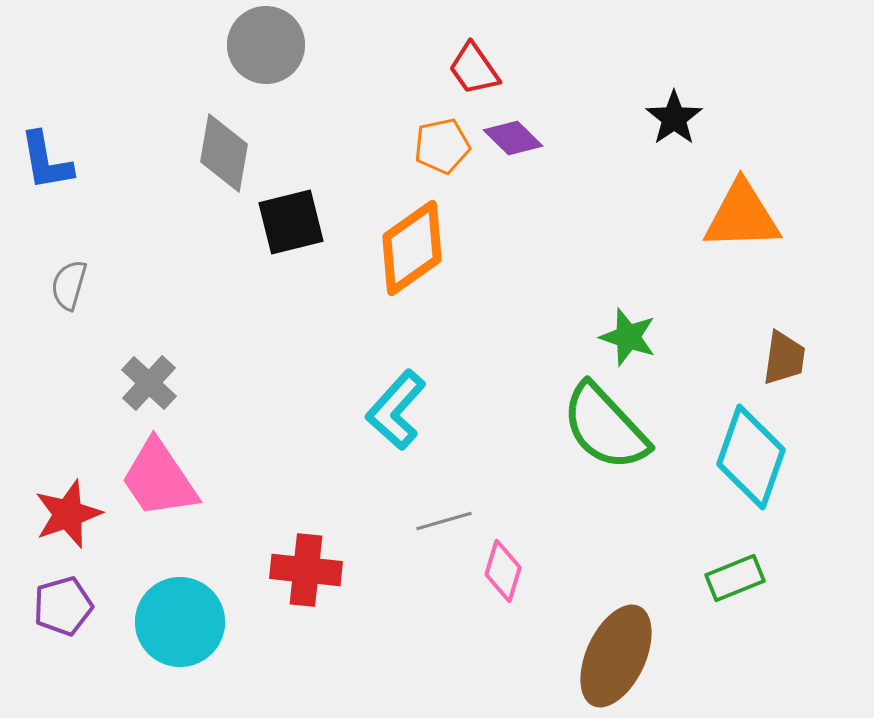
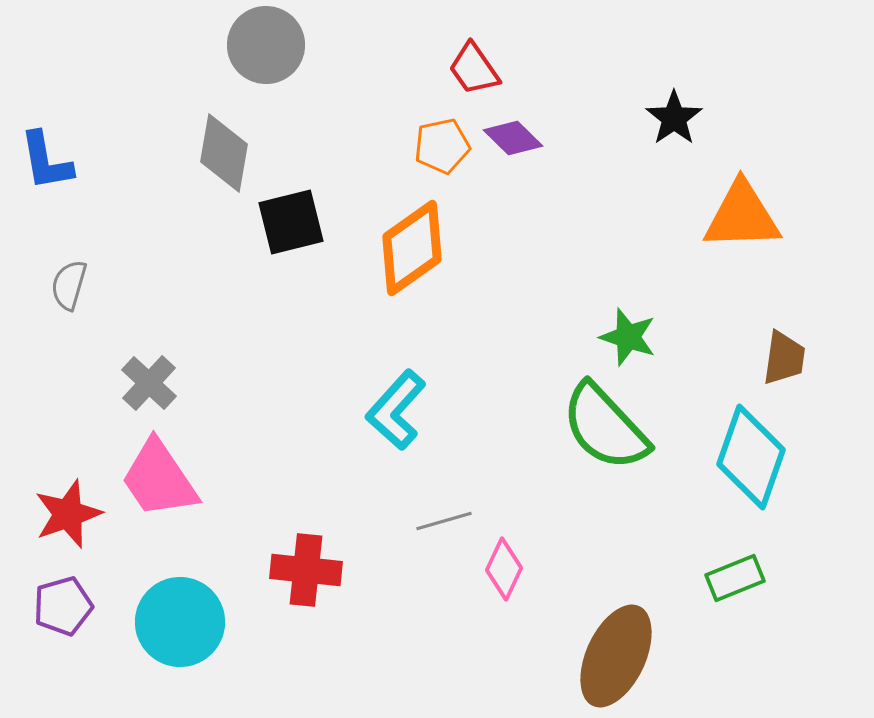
pink diamond: moved 1 px right, 2 px up; rotated 8 degrees clockwise
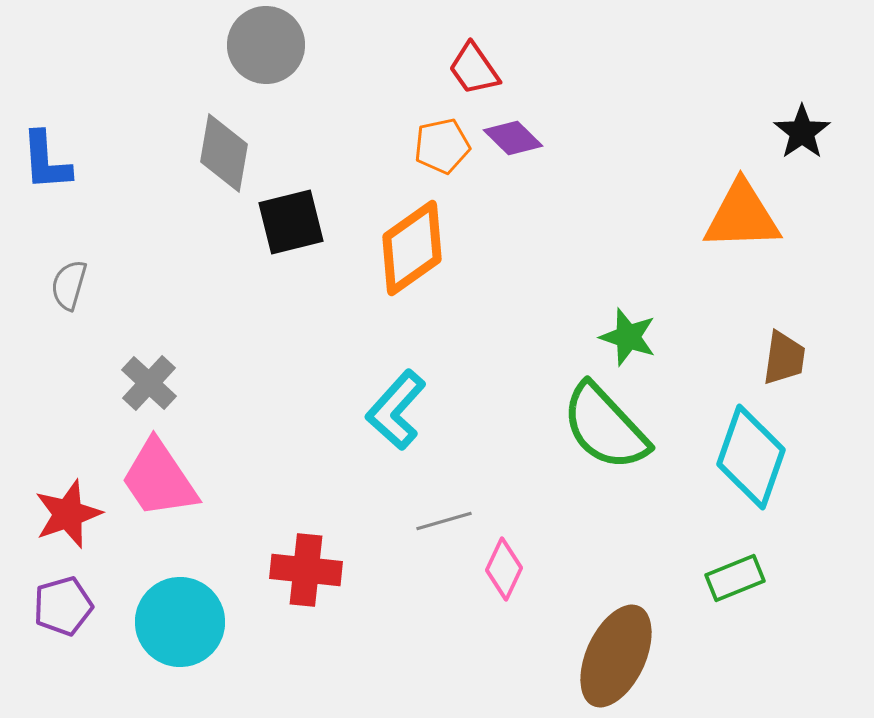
black star: moved 128 px right, 14 px down
blue L-shape: rotated 6 degrees clockwise
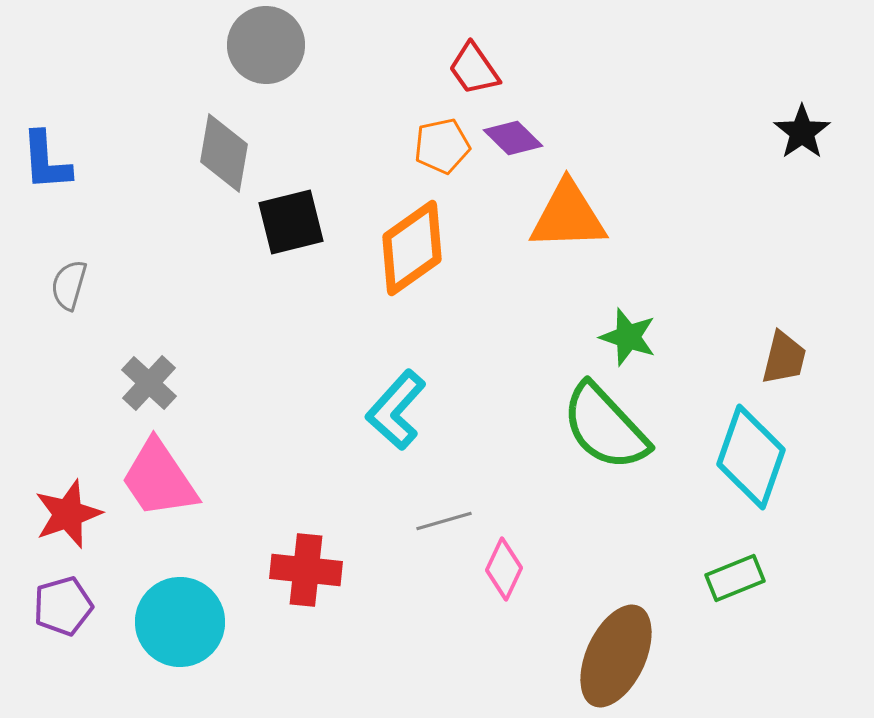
orange triangle: moved 174 px left
brown trapezoid: rotated 6 degrees clockwise
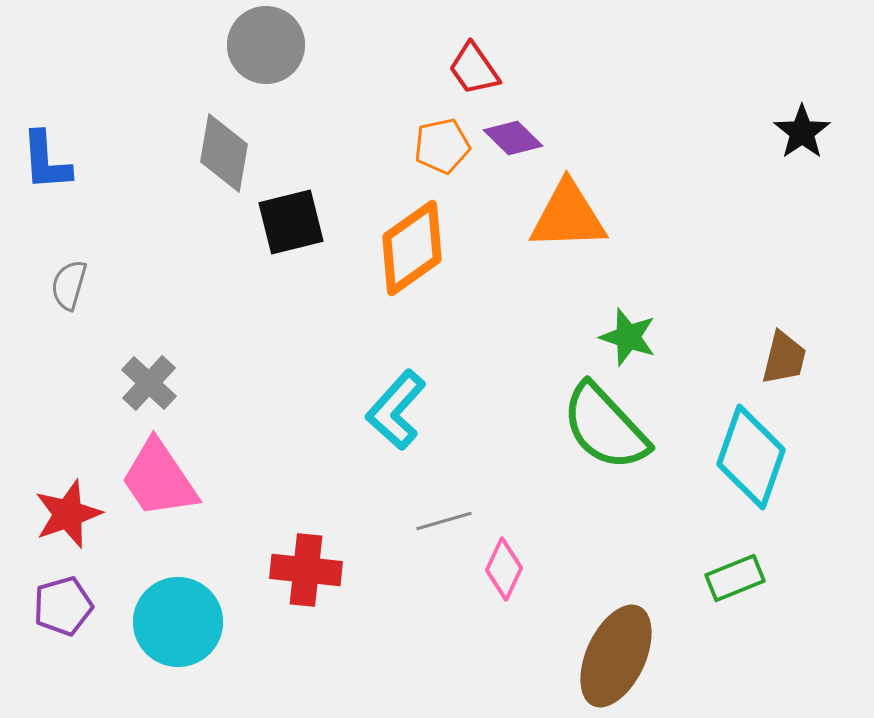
cyan circle: moved 2 px left
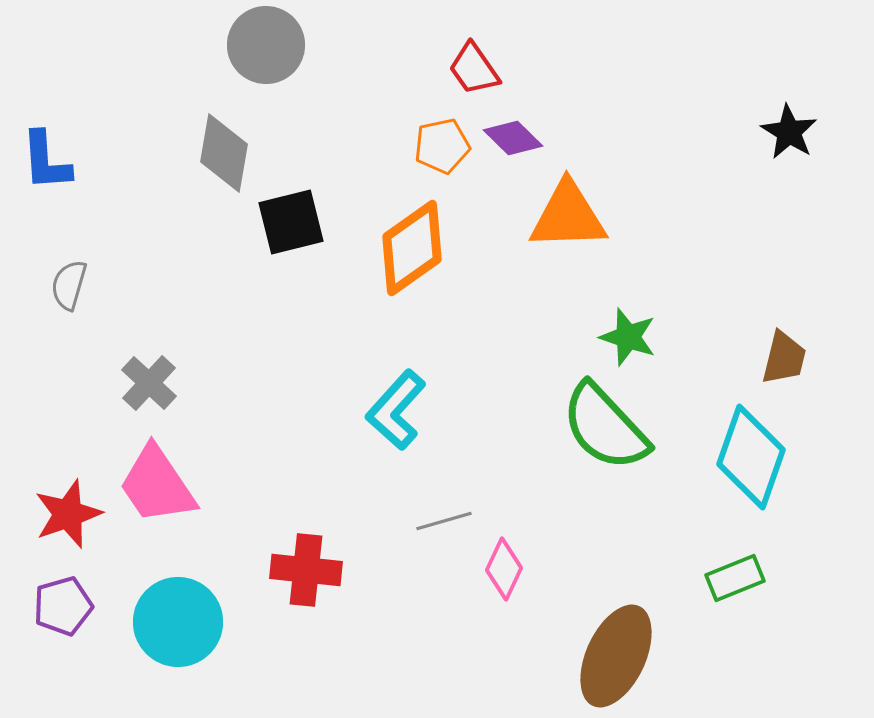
black star: moved 13 px left; rotated 6 degrees counterclockwise
pink trapezoid: moved 2 px left, 6 px down
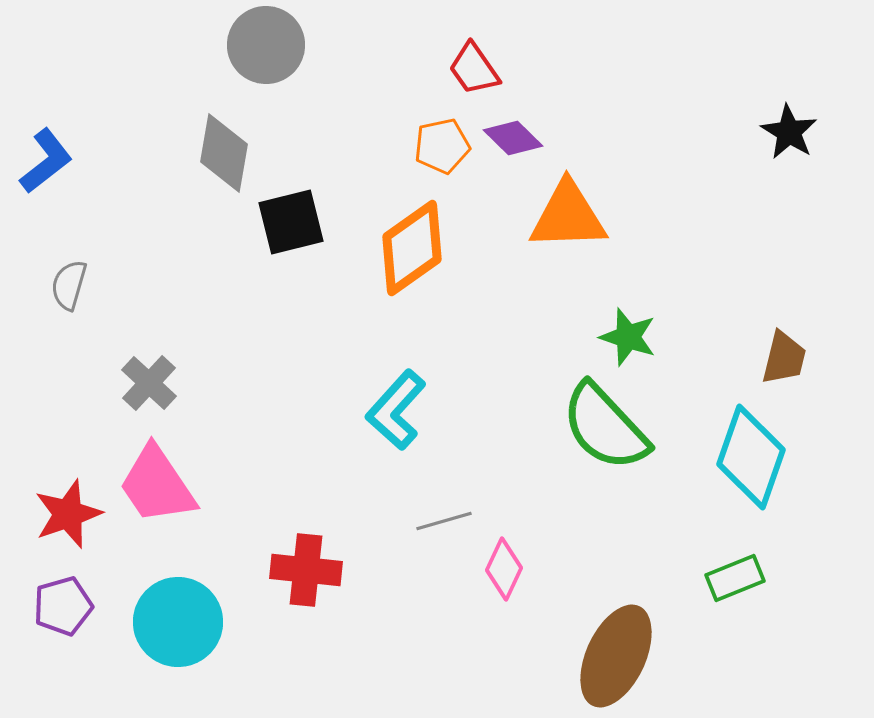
blue L-shape: rotated 124 degrees counterclockwise
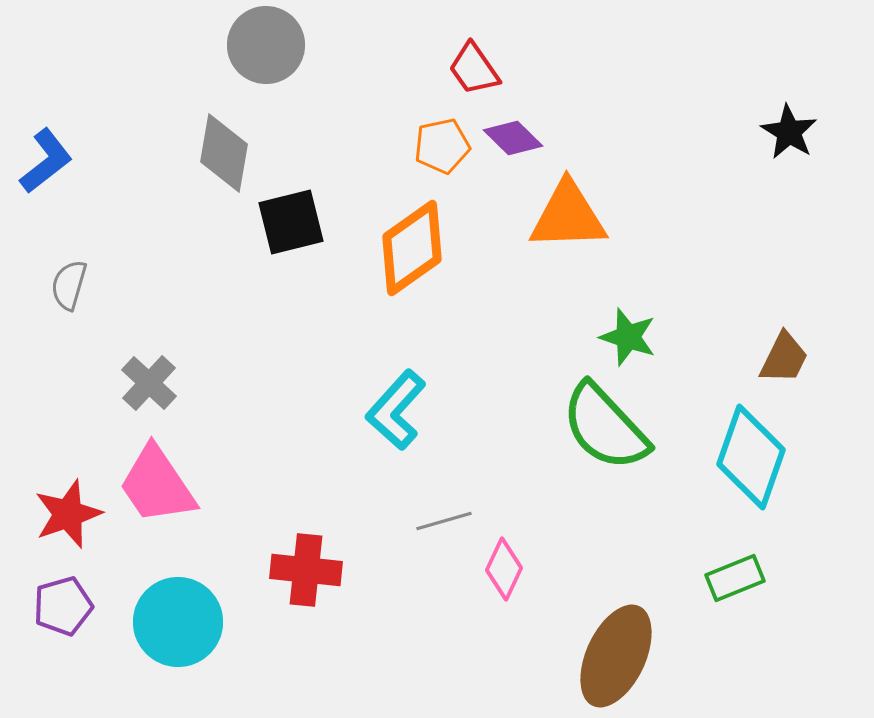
brown trapezoid: rotated 12 degrees clockwise
